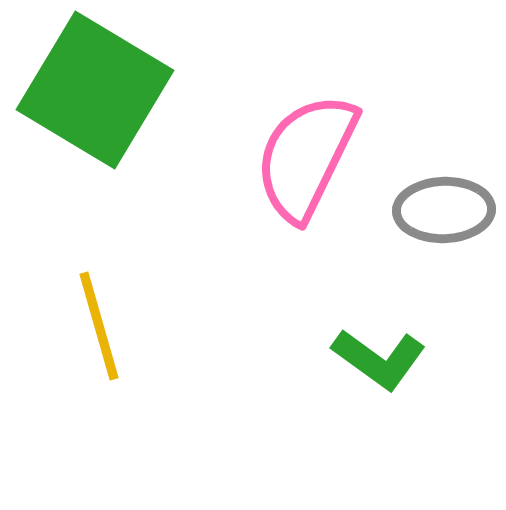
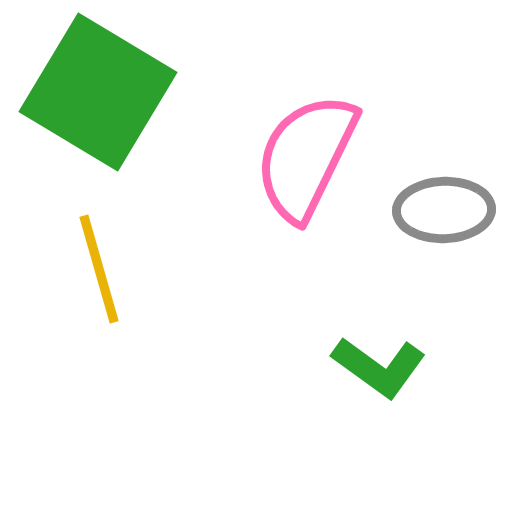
green square: moved 3 px right, 2 px down
yellow line: moved 57 px up
green L-shape: moved 8 px down
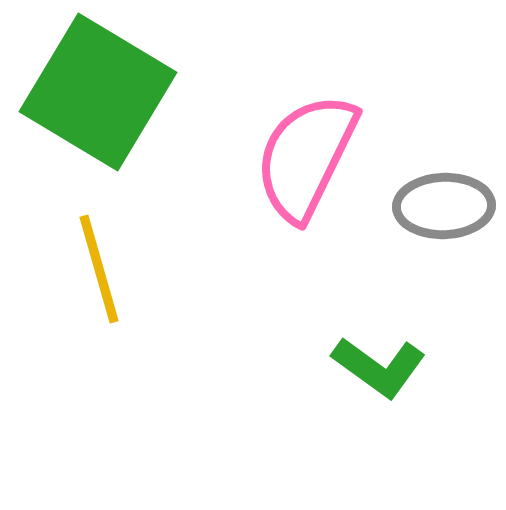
gray ellipse: moved 4 px up
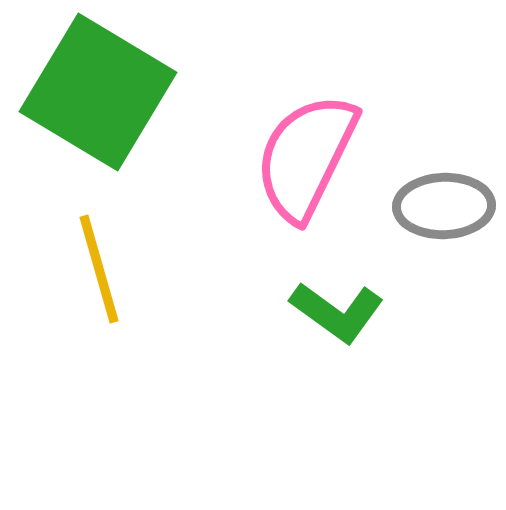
green L-shape: moved 42 px left, 55 px up
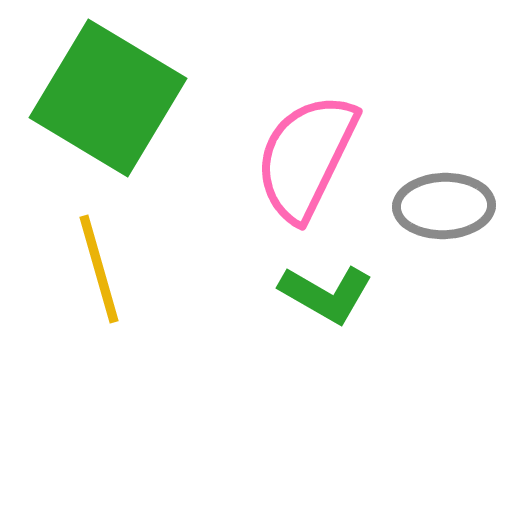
green square: moved 10 px right, 6 px down
green L-shape: moved 11 px left, 18 px up; rotated 6 degrees counterclockwise
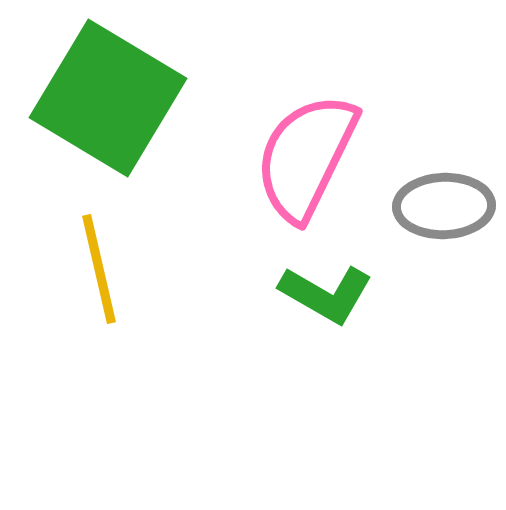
yellow line: rotated 3 degrees clockwise
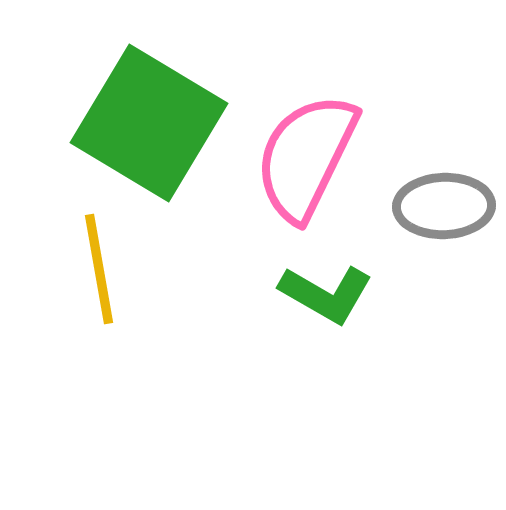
green square: moved 41 px right, 25 px down
yellow line: rotated 3 degrees clockwise
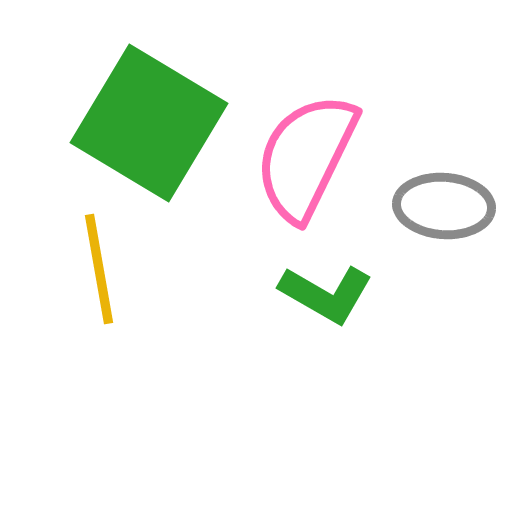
gray ellipse: rotated 6 degrees clockwise
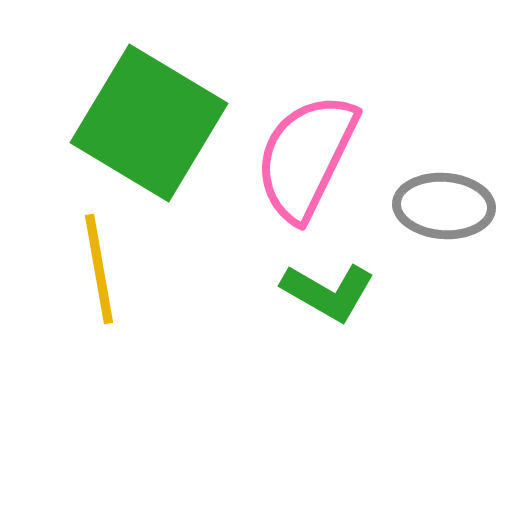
green L-shape: moved 2 px right, 2 px up
